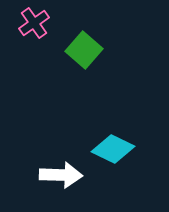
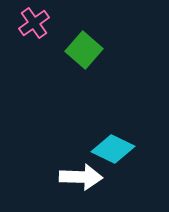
white arrow: moved 20 px right, 2 px down
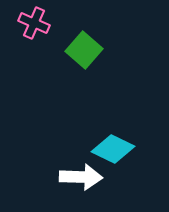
pink cross: rotated 32 degrees counterclockwise
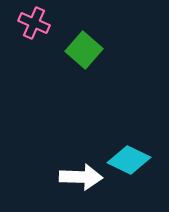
cyan diamond: moved 16 px right, 11 px down
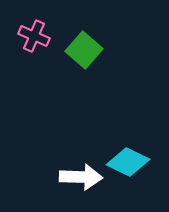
pink cross: moved 13 px down
cyan diamond: moved 1 px left, 2 px down
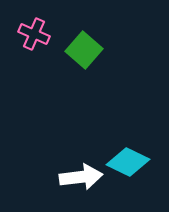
pink cross: moved 2 px up
white arrow: rotated 9 degrees counterclockwise
